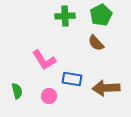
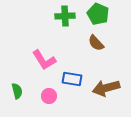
green pentagon: moved 3 px left, 1 px up; rotated 20 degrees counterclockwise
brown arrow: rotated 12 degrees counterclockwise
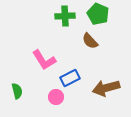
brown semicircle: moved 6 px left, 2 px up
blue rectangle: moved 2 px left, 1 px up; rotated 36 degrees counterclockwise
pink circle: moved 7 px right, 1 px down
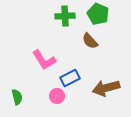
green semicircle: moved 6 px down
pink circle: moved 1 px right, 1 px up
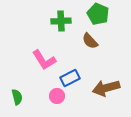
green cross: moved 4 px left, 5 px down
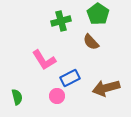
green pentagon: rotated 10 degrees clockwise
green cross: rotated 12 degrees counterclockwise
brown semicircle: moved 1 px right, 1 px down
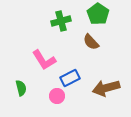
green semicircle: moved 4 px right, 9 px up
